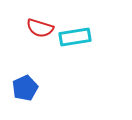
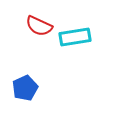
red semicircle: moved 1 px left, 2 px up; rotated 8 degrees clockwise
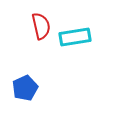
red semicircle: moved 2 px right; rotated 128 degrees counterclockwise
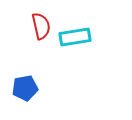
blue pentagon: rotated 15 degrees clockwise
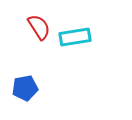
red semicircle: moved 2 px left, 1 px down; rotated 20 degrees counterclockwise
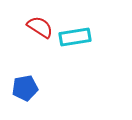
red semicircle: moved 1 px right; rotated 24 degrees counterclockwise
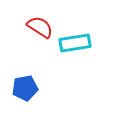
cyan rectangle: moved 6 px down
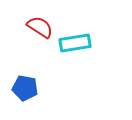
blue pentagon: rotated 20 degrees clockwise
